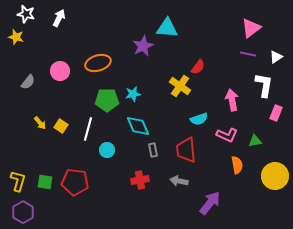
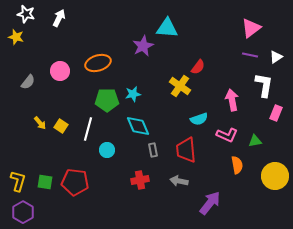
purple line: moved 2 px right, 1 px down
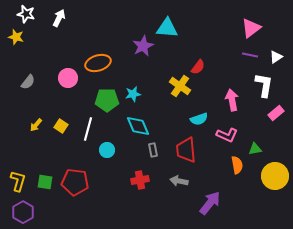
pink circle: moved 8 px right, 7 px down
pink rectangle: rotated 28 degrees clockwise
yellow arrow: moved 4 px left, 2 px down; rotated 80 degrees clockwise
green triangle: moved 8 px down
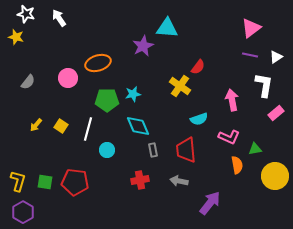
white arrow: rotated 60 degrees counterclockwise
pink L-shape: moved 2 px right, 2 px down
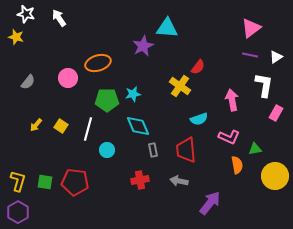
pink rectangle: rotated 21 degrees counterclockwise
purple hexagon: moved 5 px left
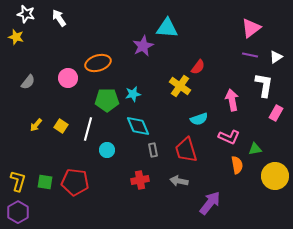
red trapezoid: rotated 12 degrees counterclockwise
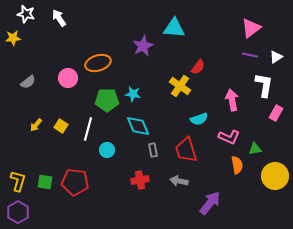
cyan triangle: moved 7 px right
yellow star: moved 3 px left, 1 px down; rotated 21 degrees counterclockwise
gray semicircle: rotated 14 degrees clockwise
cyan star: rotated 21 degrees clockwise
